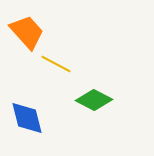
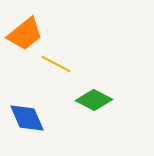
orange trapezoid: moved 2 px left, 2 px down; rotated 93 degrees clockwise
blue diamond: rotated 9 degrees counterclockwise
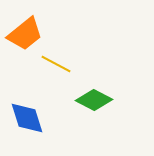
blue diamond: rotated 6 degrees clockwise
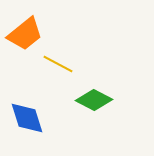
yellow line: moved 2 px right
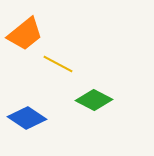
blue diamond: rotated 39 degrees counterclockwise
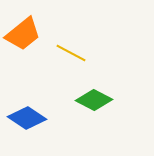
orange trapezoid: moved 2 px left
yellow line: moved 13 px right, 11 px up
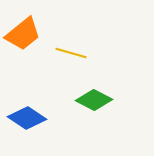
yellow line: rotated 12 degrees counterclockwise
